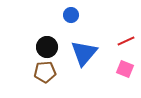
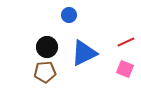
blue circle: moved 2 px left
red line: moved 1 px down
blue triangle: rotated 24 degrees clockwise
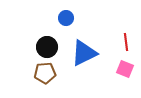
blue circle: moved 3 px left, 3 px down
red line: rotated 72 degrees counterclockwise
brown pentagon: moved 1 px down
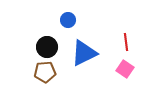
blue circle: moved 2 px right, 2 px down
pink square: rotated 12 degrees clockwise
brown pentagon: moved 1 px up
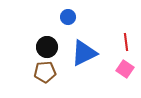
blue circle: moved 3 px up
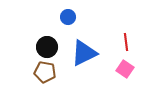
brown pentagon: rotated 15 degrees clockwise
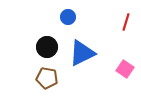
red line: moved 20 px up; rotated 24 degrees clockwise
blue triangle: moved 2 px left
brown pentagon: moved 2 px right, 6 px down
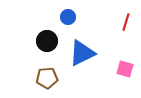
black circle: moved 6 px up
pink square: rotated 18 degrees counterclockwise
brown pentagon: rotated 15 degrees counterclockwise
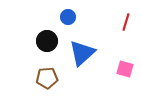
blue triangle: rotated 16 degrees counterclockwise
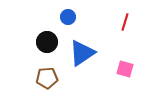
red line: moved 1 px left
black circle: moved 1 px down
blue triangle: rotated 8 degrees clockwise
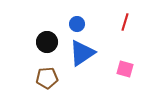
blue circle: moved 9 px right, 7 px down
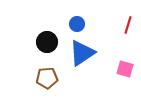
red line: moved 3 px right, 3 px down
